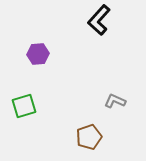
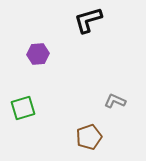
black L-shape: moved 11 px left; rotated 32 degrees clockwise
green square: moved 1 px left, 2 px down
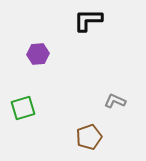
black L-shape: rotated 16 degrees clockwise
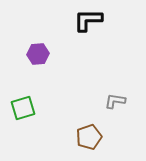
gray L-shape: rotated 15 degrees counterclockwise
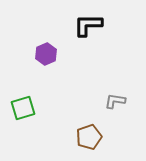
black L-shape: moved 5 px down
purple hexagon: moved 8 px right; rotated 20 degrees counterclockwise
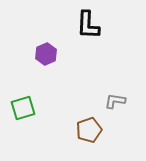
black L-shape: rotated 88 degrees counterclockwise
brown pentagon: moved 7 px up
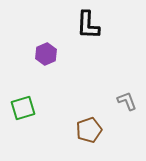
gray L-shape: moved 12 px right; rotated 60 degrees clockwise
